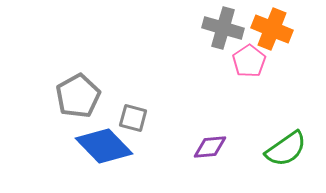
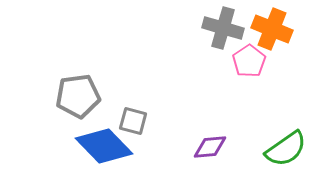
gray pentagon: rotated 21 degrees clockwise
gray square: moved 3 px down
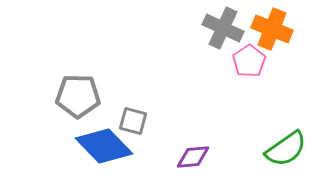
gray cross: rotated 9 degrees clockwise
gray pentagon: rotated 9 degrees clockwise
purple diamond: moved 17 px left, 10 px down
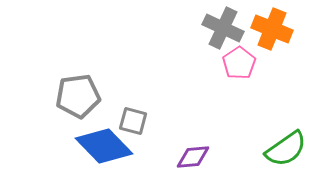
pink pentagon: moved 10 px left, 2 px down
gray pentagon: rotated 9 degrees counterclockwise
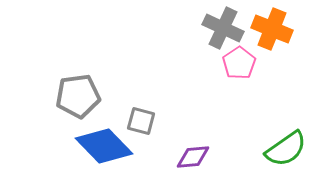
gray square: moved 8 px right
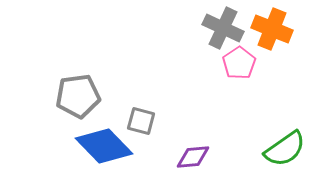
green semicircle: moved 1 px left
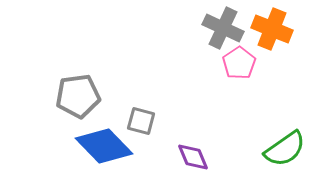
purple diamond: rotated 72 degrees clockwise
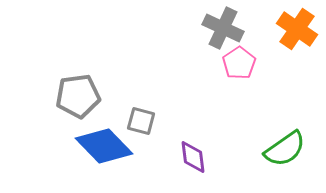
orange cross: moved 25 px right; rotated 12 degrees clockwise
purple diamond: rotated 16 degrees clockwise
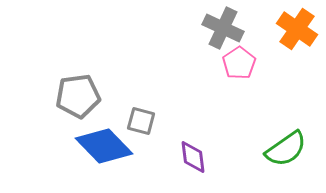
green semicircle: moved 1 px right
